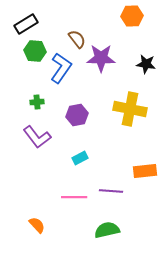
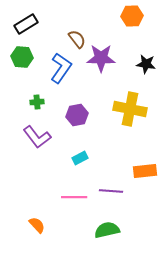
green hexagon: moved 13 px left, 6 px down
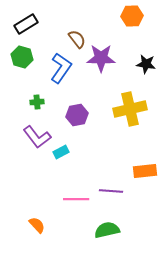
green hexagon: rotated 10 degrees clockwise
yellow cross: rotated 24 degrees counterclockwise
cyan rectangle: moved 19 px left, 6 px up
pink line: moved 2 px right, 2 px down
